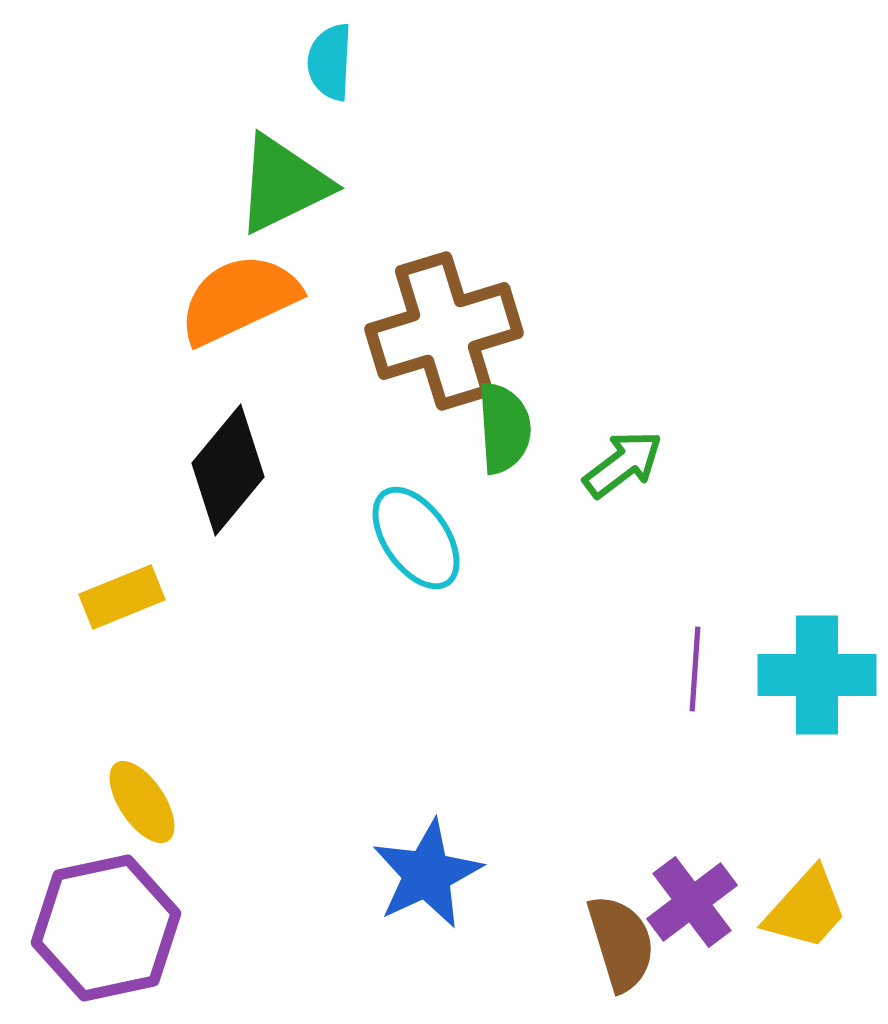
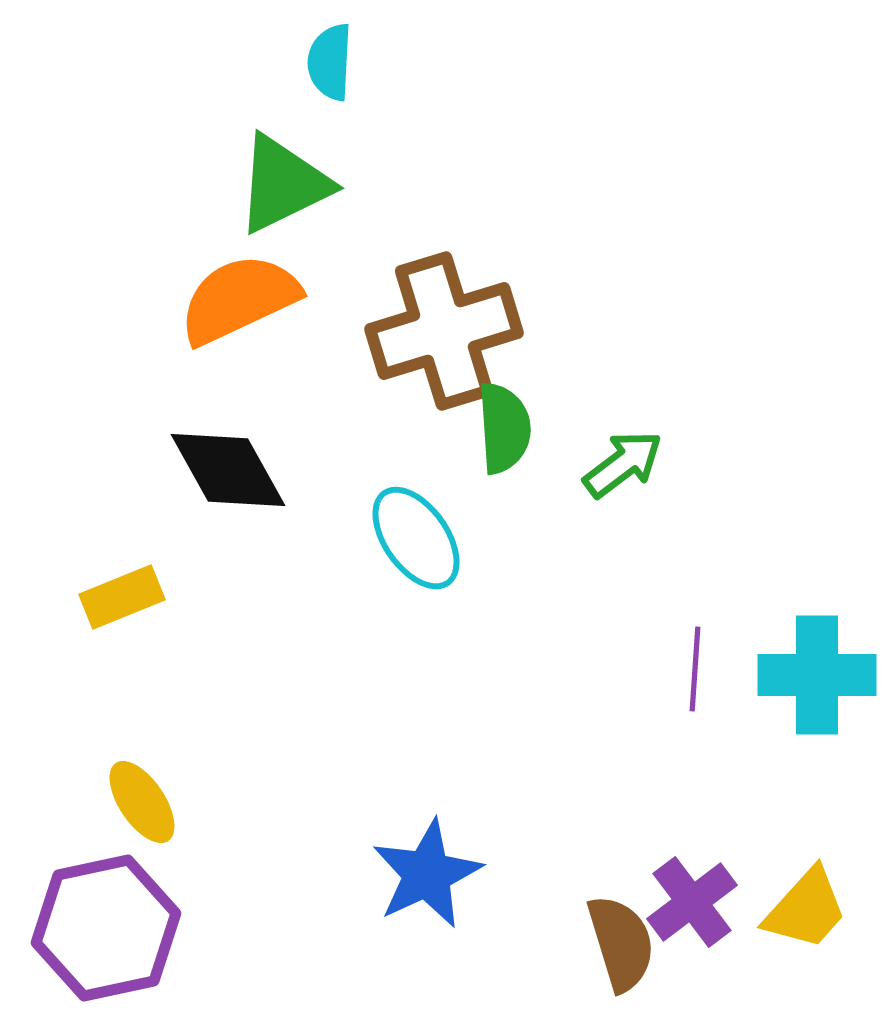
black diamond: rotated 69 degrees counterclockwise
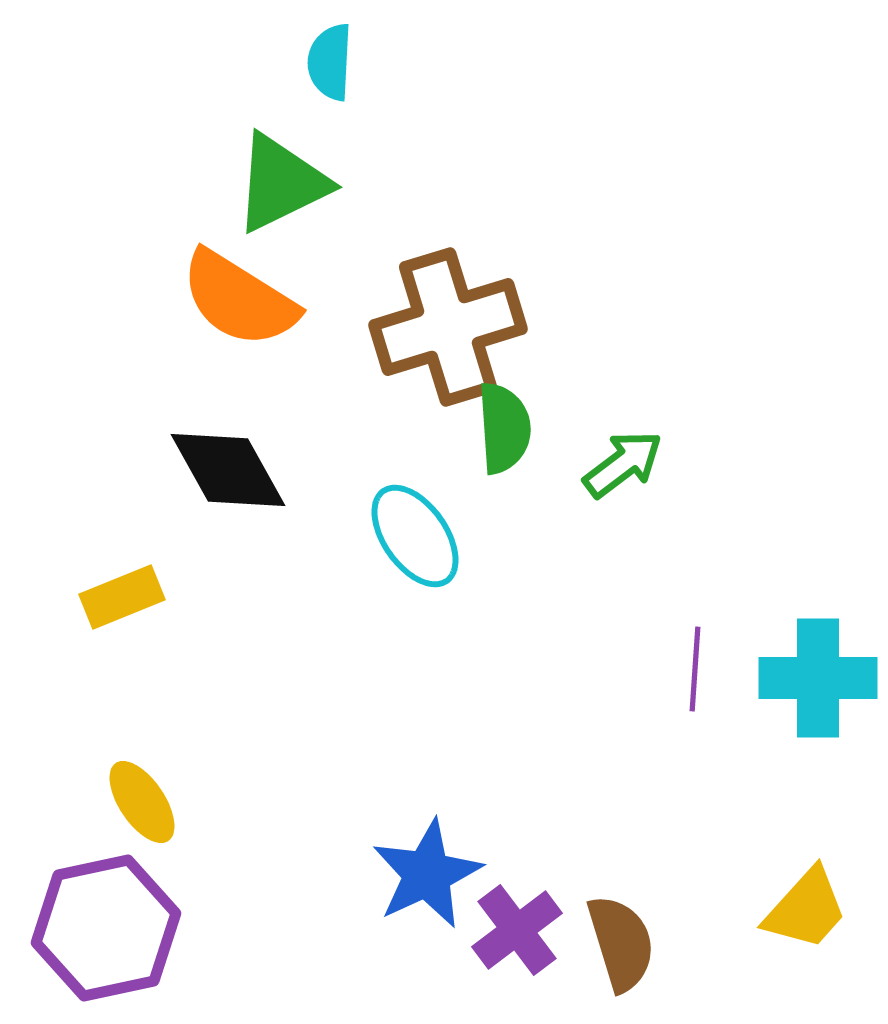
green triangle: moved 2 px left, 1 px up
orange semicircle: rotated 123 degrees counterclockwise
brown cross: moved 4 px right, 4 px up
cyan ellipse: moved 1 px left, 2 px up
cyan cross: moved 1 px right, 3 px down
purple cross: moved 175 px left, 28 px down
